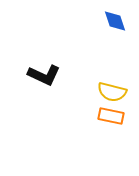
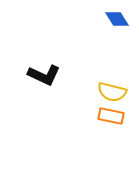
blue diamond: moved 2 px right, 2 px up; rotated 15 degrees counterclockwise
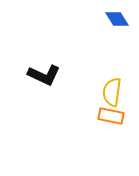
yellow semicircle: rotated 84 degrees clockwise
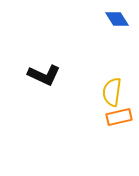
orange rectangle: moved 8 px right, 1 px down; rotated 25 degrees counterclockwise
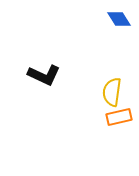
blue diamond: moved 2 px right
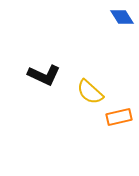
blue diamond: moved 3 px right, 2 px up
yellow semicircle: moved 22 px left; rotated 56 degrees counterclockwise
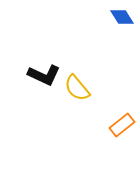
yellow semicircle: moved 13 px left, 4 px up; rotated 8 degrees clockwise
orange rectangle: moved 3 px right, 8 px down; rotated 25 degrees counterclockwise
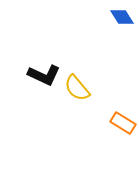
orange rectangle: moved 1 px right, 2 px up; rotated 70 degrees clockwise
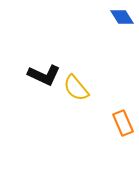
yellow semicircle: moved 1 px left
orange rectangle: rotated 35 degrees clockwise
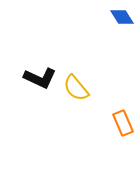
black L-shape: moved 4 px left, 3 px down
